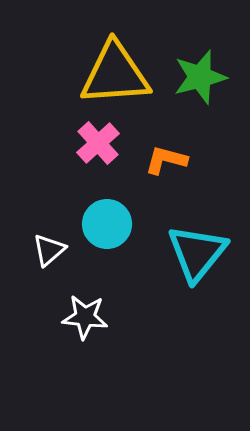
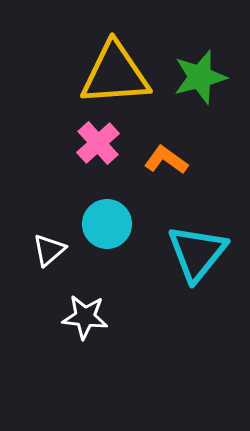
orange L-shape: rotated 21 degrees clockwise
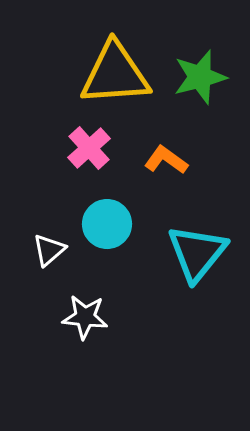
pink cross: moved 9 px left, 5 px down
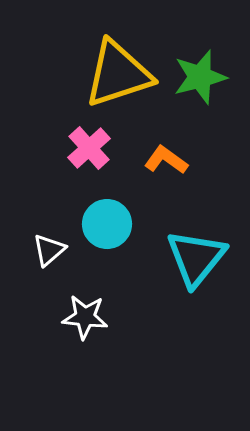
yellow triangle: moved 3 px right; rotated 14 degrees counterclockwise
cyan triangle: moved 1 px left, 5 px down
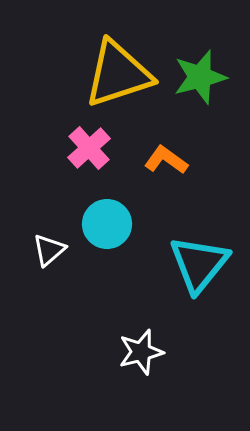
cyan triangle: moved 3 px right, 6 px down
white star: moved 56 px right, 35 px down; rotated 21 degrees counterclockwise
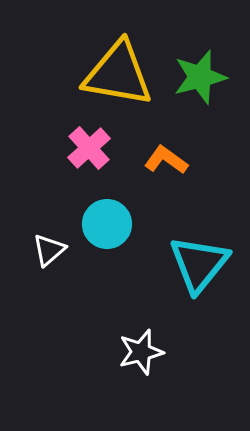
yellow triangle: rotated 28 degrees clockwise
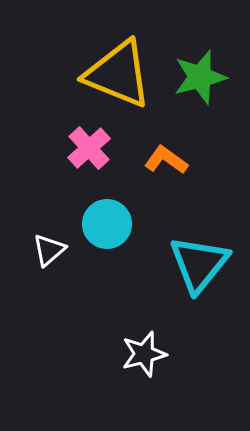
yellow triangle: rotated 12 degrees clockwise
white star: moved 3 px right, 2 px down
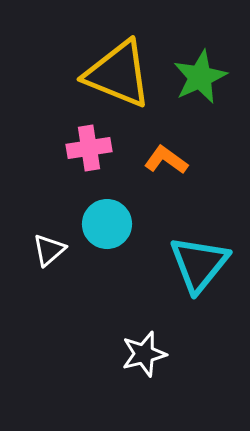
green star: rotated 10 degrees counterclockwise
pink cross: rotated 33 degrees clockwise
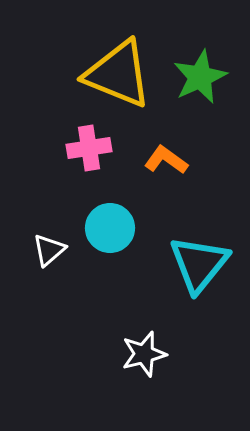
cyan circle: moved 3 px right, 4 px down
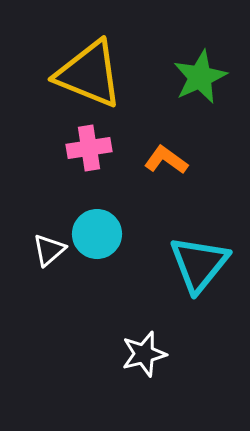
yellow triangle: moved 29 px left
cyan circle: moved 13 px left, 6 px down
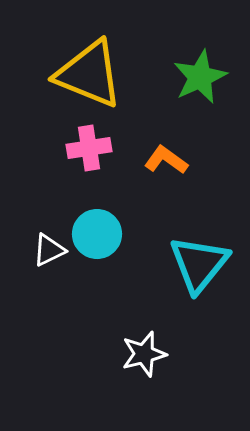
white triangle: rotated 15 degrees clockwise
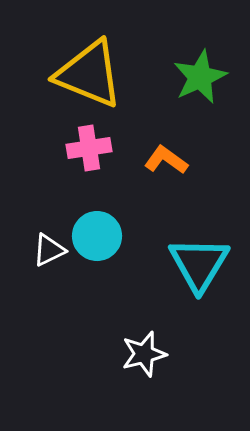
cyan circle: moved 2 px down
cyan triangle: rotated 8 degrees counterclockwise
